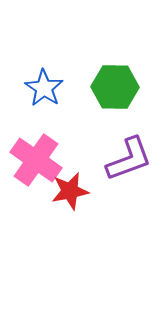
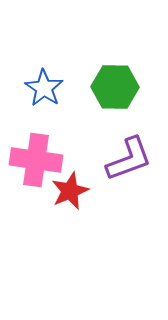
pink cross: rotated 27 degrees counterclockwise
red star: rotated 12 degrees counterclockwise
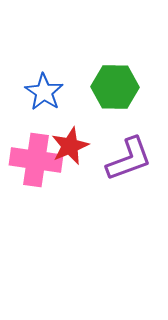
blue star: moved 4 px down
red star: moved 45 px up
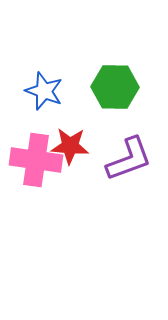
blue star: moved 1 px up; rotated 12 degrees counterclockwise
red star: rotated 27 degrees clockwise
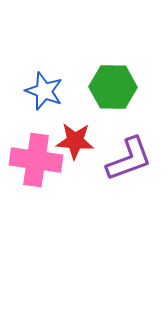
green hexagon: moved 2 px left
red star: moved 5 px right, 5 px up
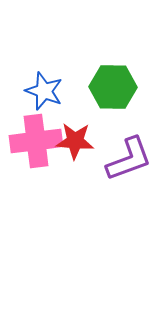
pink cross: moved 19 px up; rotated 15 degrees counterclockwise
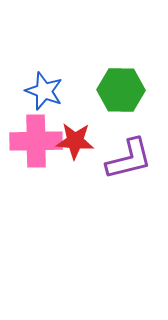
green hexagon: moved 8 px right, 3 px down
pink cross: rotated 6 degrees clockwise
purple L-shape: rotated 6 degrees clockwise
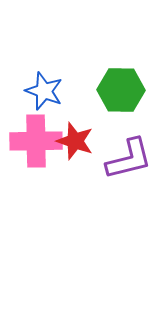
red star: rotated 15 degrees clockwise
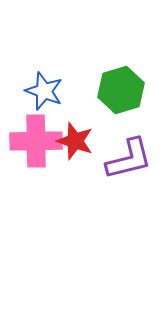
green hexagon: rotated 18 degrees counterclockwise
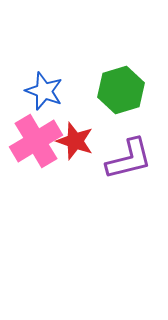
pink cross: rotated 30 degrees counterclockwise
